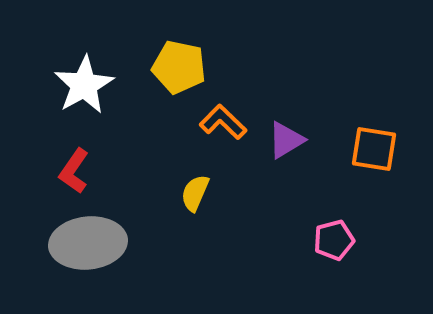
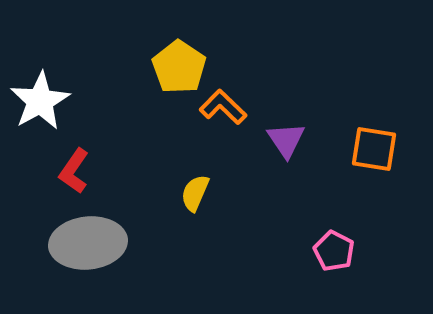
yellow pentagon: rotated 22 degrees clockwise
white star: moved 44 px left, 16 px down
orange L-shape: moved 15 px up
purple triangle: rotated 33 degrees counterclockwise
pink pentagon: moved 11 px down; rotated 30 degrees counterclockwise
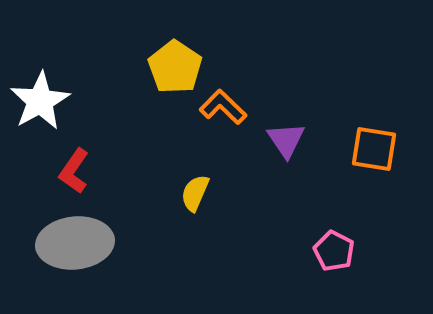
yellow pentagon: moved 4 px left
gray ellipse: moved 13 px left
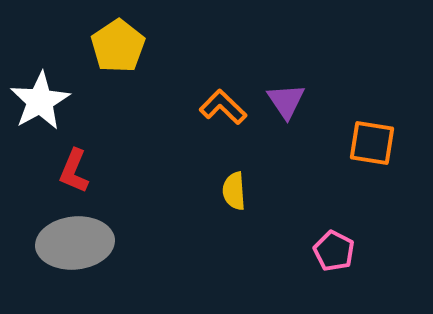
yellow pentagon: moved 57 px left, 21 px up; rotated 4 degrees clockwise
purple triangle: moved 39 px up
orange square: moved 2 px left, 6 px up
red L-shape: rotated 12 degrees counterclockwise
yellow semicircle: moved 39 px right, 2 px up; rotated 27 degrees counterclockwise
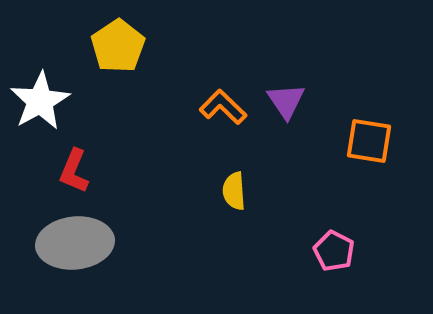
orange square: moved 3 px left, 2 px up
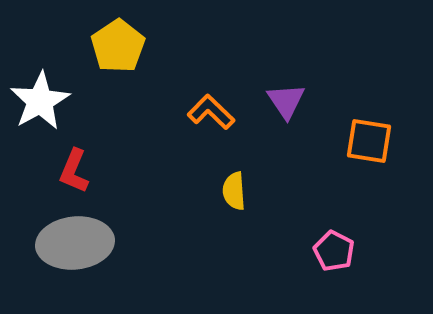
orange L-shape: moved 12 px left, 5 px down
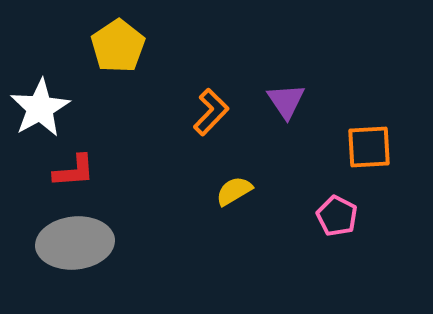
white star: moved 7 px down
orange L-shape: rotated 90 degrees clockwise
orange square: moved 6 px down; rotated 12 degrees counterclockwise
red L-shape: rotated 117 degrees counterclockwise
yellow semicircle: rotated 63 degrees clockwise
pink pentagon: moved 3 px right, 35 px up
